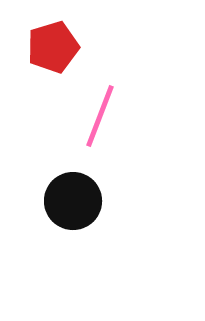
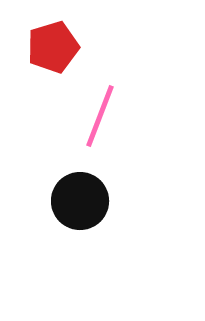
black circle: moved 7 px right
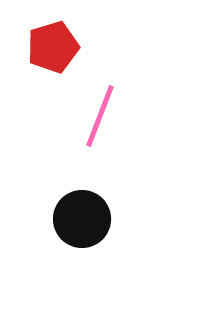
black circle: moved 2 px right, 18 px down
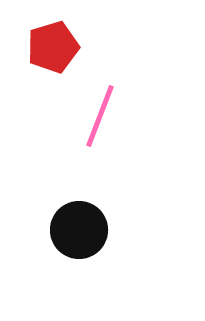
black circle: moved 3 px left, 11 px down
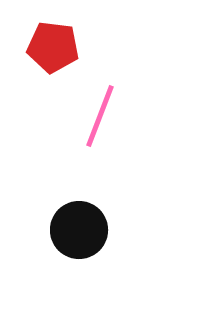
red pentagon: rotated 24 degrees clockwise
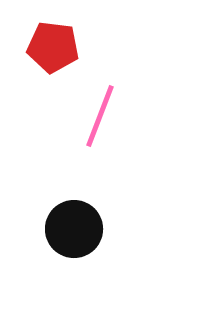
black circle: moved 5 px left, 1 px up
